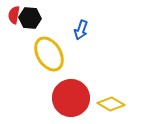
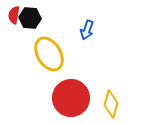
blue arrow: moved 6 px right
yellow diamond: rotated 76 degrees clockwise
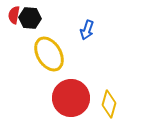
yellow diamond: moved 2 px left
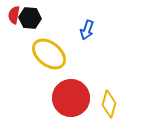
yellow ellipse: rotated 20 degrees counterclockwise
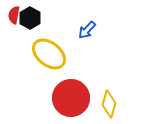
black hexagon: rotated 25 degrees clockwise
blue arrow: rotated 24 degrees clockwise
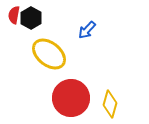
black hexagon: moved 1 px right
yellow diamond: moved 1 px right
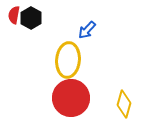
yellow ellipse: moved 19 px right, 6 px down; rotated 56 degrees clockwise
yellow diamond: moved 14 px right
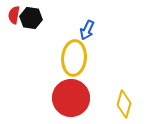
black hexagon: rotated 20 degrees counterclockwise
blue arrow: rotated 18 degrees counterclockwise
yellow ellipse: moved 6 px right, 2 px up
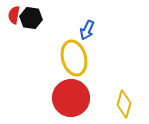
yellow ellipse: rotated 20 degrees counterclockwise
